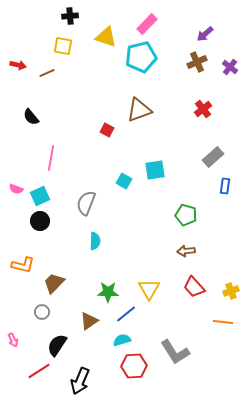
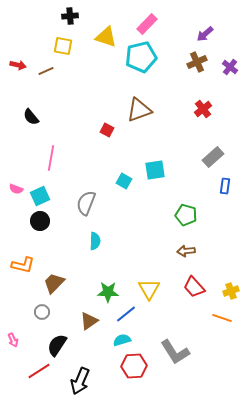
brown line at (47, 73): moved 1 px left, 2 px up
orange line at (223, 322): moved 1 px left, 4 px up; rotated 12 degrees clockwise
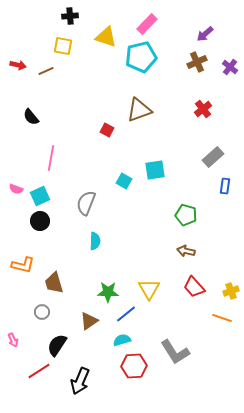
brown arrow at (186, 251): rotated 18 degrees clockwise
brown trapezoid at (54, 283): rotated 60 degrees counterclockwise
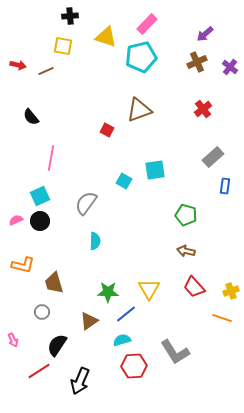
pink semicircle at (16, 189): moved 31 px down; rotated 136 degrees clockwise
gray semicircle at (86, 203): rotated 15 degrees clockwise
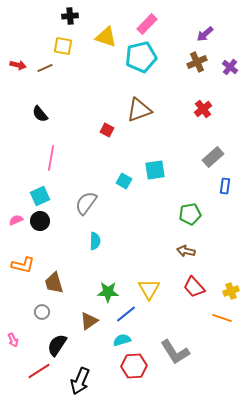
brown line at (46, 71): moved 1 px left, 3 px up
black semicircle at (31, 117): moved 9 px right, 3 px up
green pentagon at (186, 215): moved 4 px right, 1 px up; rotated 25 degrees counterclockwise
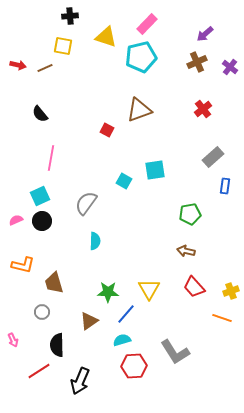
black circle at (40, 221): moved 2 px right
blue line at (126, 314): rotated 10 degrees counterclockwise
black semicircle at (57, 345): rotated 35 degrees counterclockwise
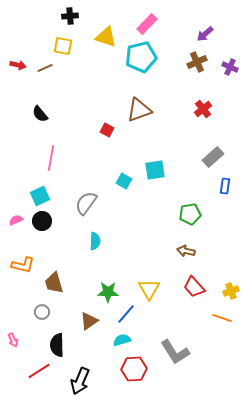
purple cross at (230, 67): rotated 14 degrees counterclockwise
red hexagon at (134, 366): moved 3 px down
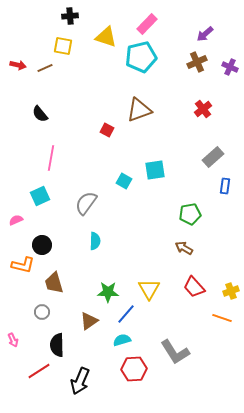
black circle at (42, 221): moved 24 px down
brown arrow at (186, 251): moved 2 px left, 3 px up; rotated 18 degrees clockwise
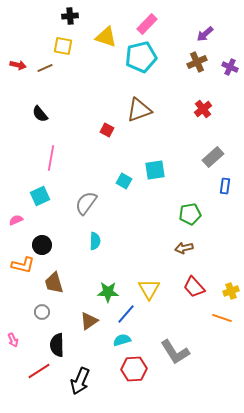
brown arrow at (184, 248): rotated 42 degrees counterclockwise
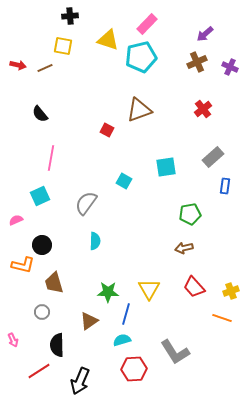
yellow triangle at (106, 37): moved 2 px right, 3 px down
cyan square at (155, 170): moved 11 px right, 3 px up
blue line at (126, 314): rotated 25 degrees counterclockwise
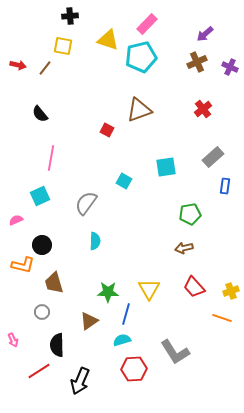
brown line at (45, 68): rotated 28 degrees counterclockwise
